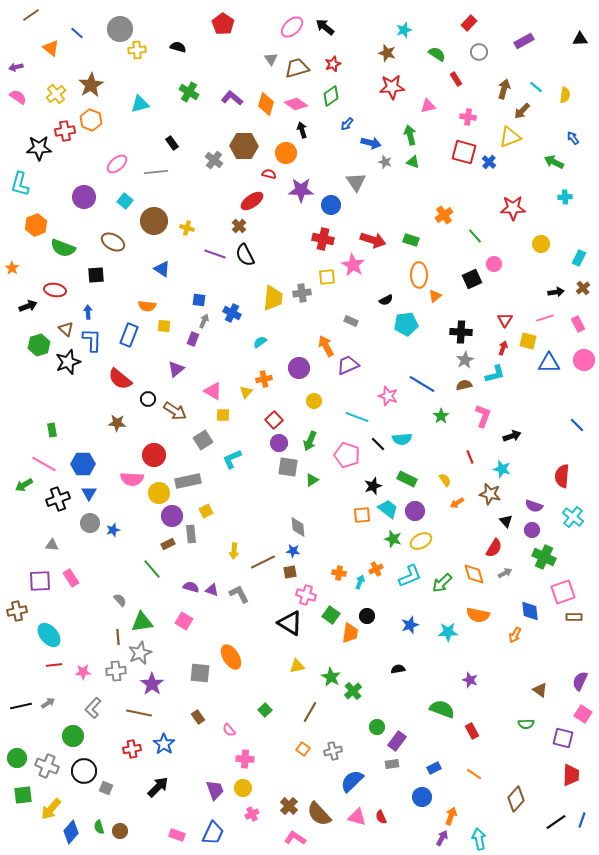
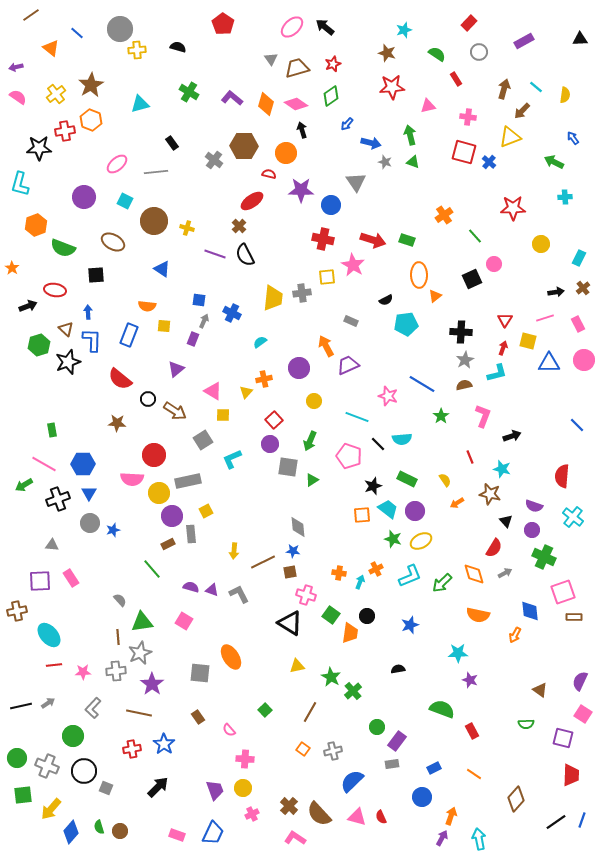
cyan square at (125, 201): rotated 14 degrees counterclockwise
green rectangle at (411, 240): moved 4 px left
cyan L-shape at (495, 374): moved 2 px right, 1 px up
purple circle at (279, 443): moved 9 px left, 1 px down
pink pentagon at (347, 455): moved 2 px right, 1 px down
cyan star at (448, 632): moved 10 px right, 21 px down
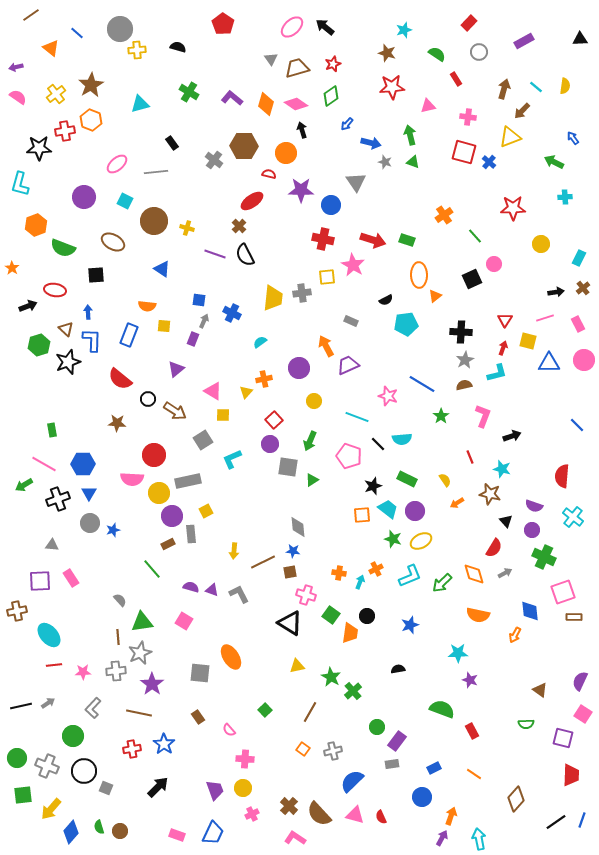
yellow semicircle at (565, 95): moved 9 px up
pink triangle at (357, 817): moved 2 px left, 2 px up
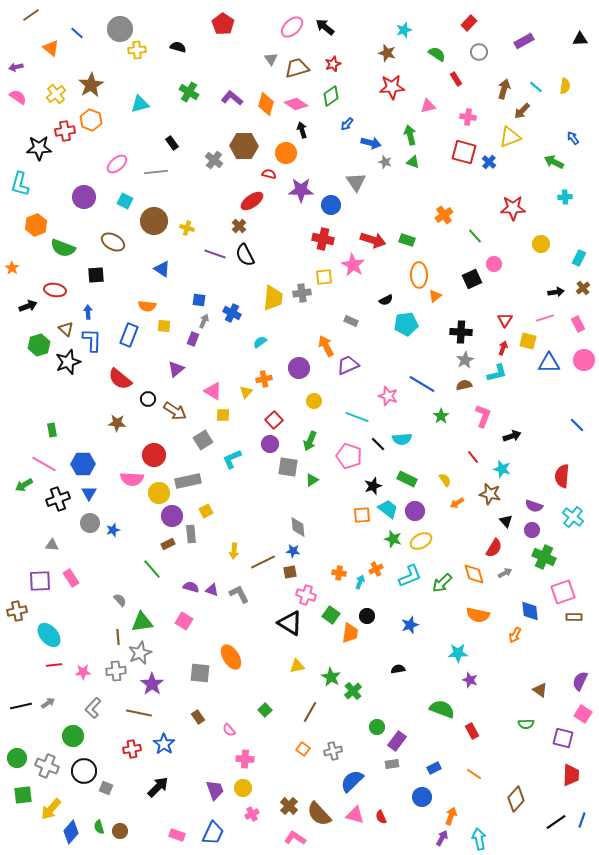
yellow square at (327, 277): moved 3 px left
red line at (470, 457): moved 3 px right; rotated 16 degrees counterclockwise
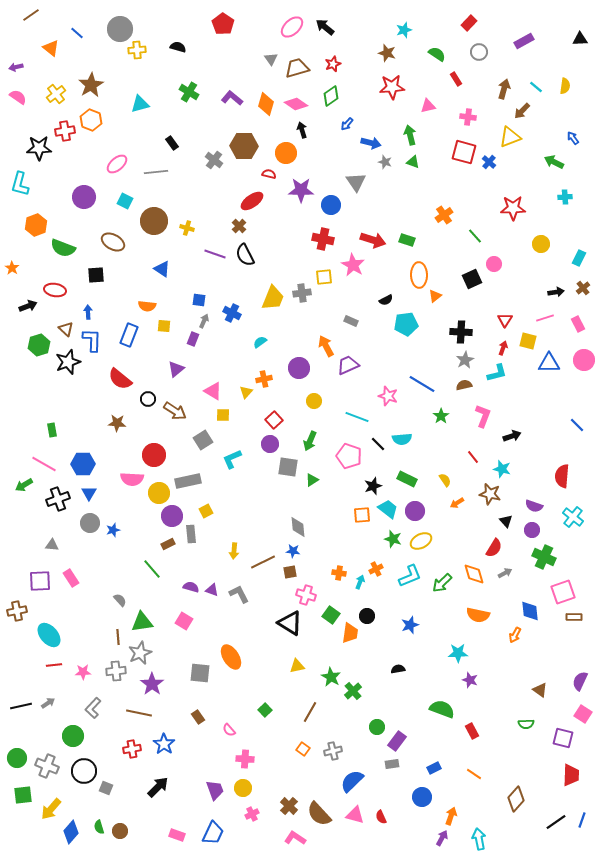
yellow trapezoid at (273, 298): rotated 16 degrees clockwise
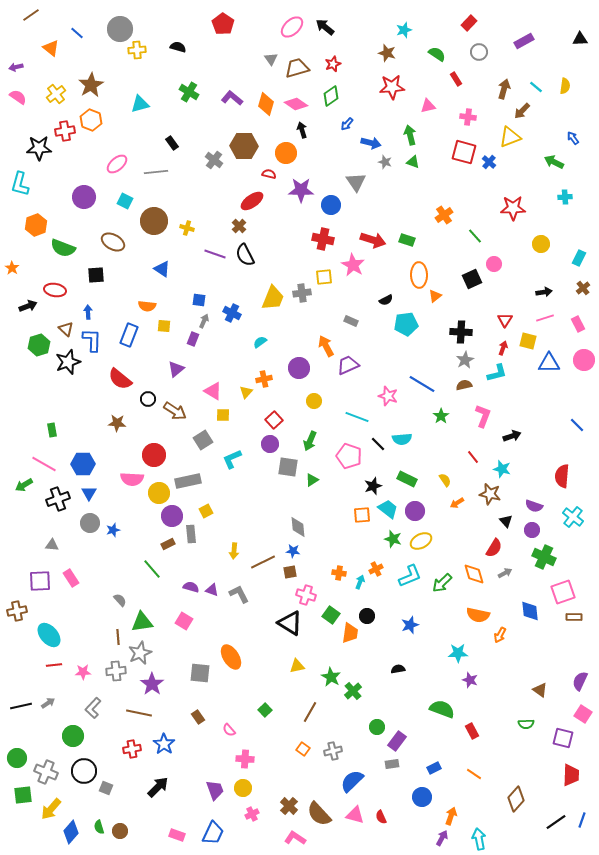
black arrow at (556, 292): moved 12 px left
orange arrow at (515, 635): moved 15 px left
gray cross at (47, 766): moved 1 px left, 6 px down
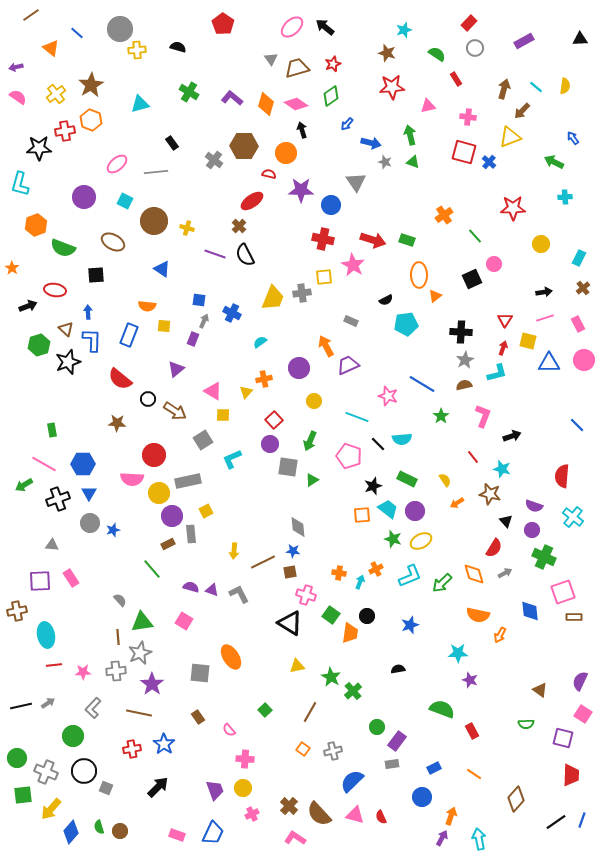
gray circle at (479, 52): moved 4 px left, 4 px up
cyan ellipse at (49, 635): moved 3 px left; rotated 30 degrees clockwise
